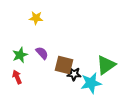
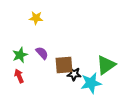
brown square: rotated 18 degrees counterclockwise
red arrow: moved 2 px right, 1 px up
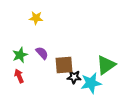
black star: moved 3 px down
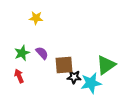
green star: moved 2 px right, 2 px up
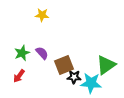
yellow star: moved 6 px right, 3 px up
brown square: rotated 18 degrees counterclockwise
red arrow: rotated 120 degrees counterclockwise
cyan star: rotated 15 degrees clockwise
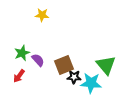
purple semicircle: moved 4 px left, 7 px down
green triangle: rotated 35 degrees counterclockwise
